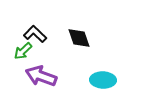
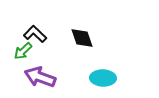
black diamond: moved 3 px right
purple arrow: moved 1 px left, 1 px down
cyan ellipse: moved 2 px up
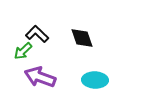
black L-shape: moved 2 px right
cyan ellipse: moved 8 px left, 2 px down
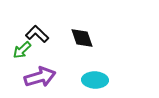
green arrow: moved 1 px left, 1 px up
purple arrow: rotated 144 degrees clockwise
